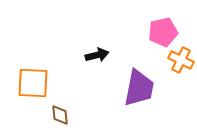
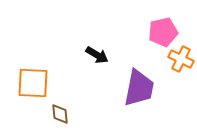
black arrow: rotated 45 degrees clockwise
orange cross: moved 1 px up
brown diamond: moved 1 px up
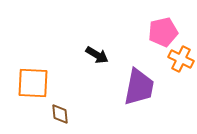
purple trapezoid: moved 1 px up
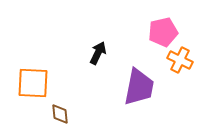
black arrow: moved 1 px right, 2 px up; rotated 95 degrees counterclockwise
orange cross: moved 1 px left, 1 px down
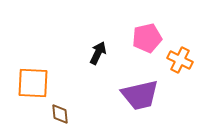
pink pentagon: moved 16 px left, 6 px down
purple trapezoid: moved 1 px right, 8 px down; rotated 66 degrees clockwise
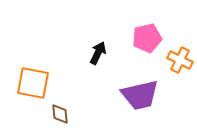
orange square: rotated 8 degrees clockwise
